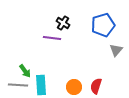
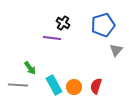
green arrow: moved 5 px right, 3 px up
cyan rectangle: moved 13 px right; rotated 24 degrees counterclockwise
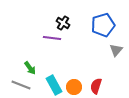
gray line: moved 3 px right; rotated 18 degrees clockwise
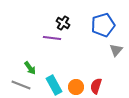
orange circle: moved 2 px right
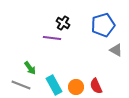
gray triangle: rotated 40 degrees counterclockwise
red semicircle: rotated 42 degrees counterclockwise
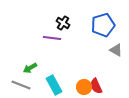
green arrow: rotated 96 degrees clockwise
orange circle: moved 8 px right
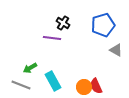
cyan rectangle: moved 1 px left, 4 px up
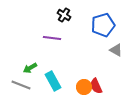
black cross: moved 1 px right, 8 px up
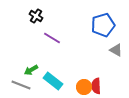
black cross: moved 28 px left, 1 px down
purple line: rotated 24 degrees clockwise
green arrow: moved 1 px right, 2 px down
cyan rectangle: rotated 24 degrees counterclockwise
red semicircle: rotated 21 degrees clockwise
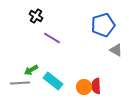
gray line: moved 1 px left, 2 px up; rotated 24 degrees counterclockwise
